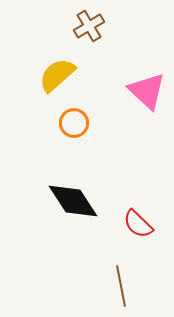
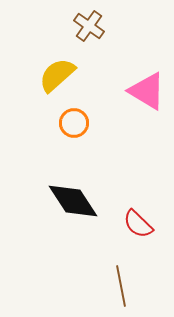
brown cross: rotated 24 degrees counterclockwise
pink triangle: rotated 12 degrees counterclockwise
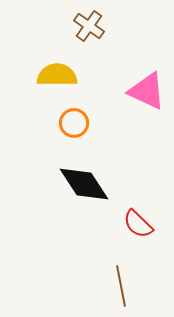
yellow semicircle: rotated 42 degrees clockwise
pink triangle: rotated 6 degrees counterclockwise
black diamond: moved 11 px right, 17 px up
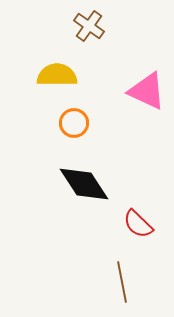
brown line: moved 1 px right, 4 px up
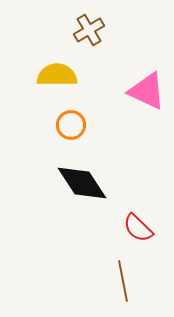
brown cross: moved 4 px down; rotated 24 degrees clockwise
orange circle: moved 3 px left, 2 px down
black diamond: moved 2 px left, 1 px up
red semicircle: moved 4 px down
brown line: moved 1 px right, 1 px up
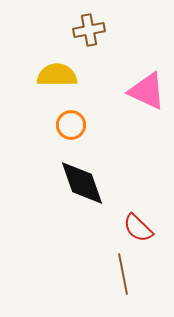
brown cross: rotated 20 degrees clockwise
black diamond: rotated 14 degrees clockwise
brown line: moved 7 px up
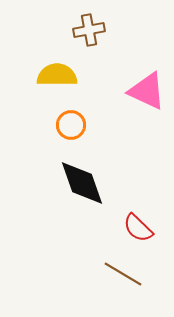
brown line: rotated 48 degrees counterclockwise
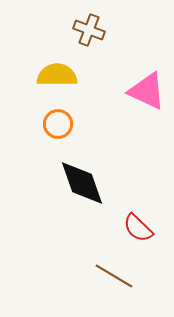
brown cross: rotated 32 degrees clockwise
orange circle: moved 13 px left, 1 px up
brown line: moved 9 px left, 2 px down
